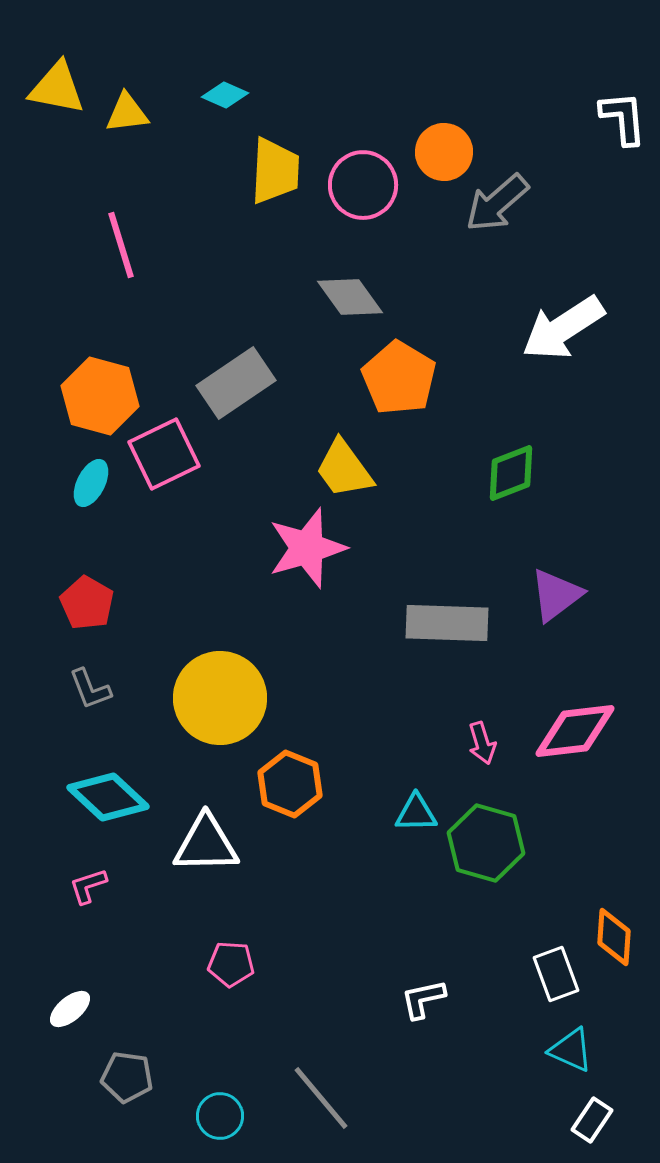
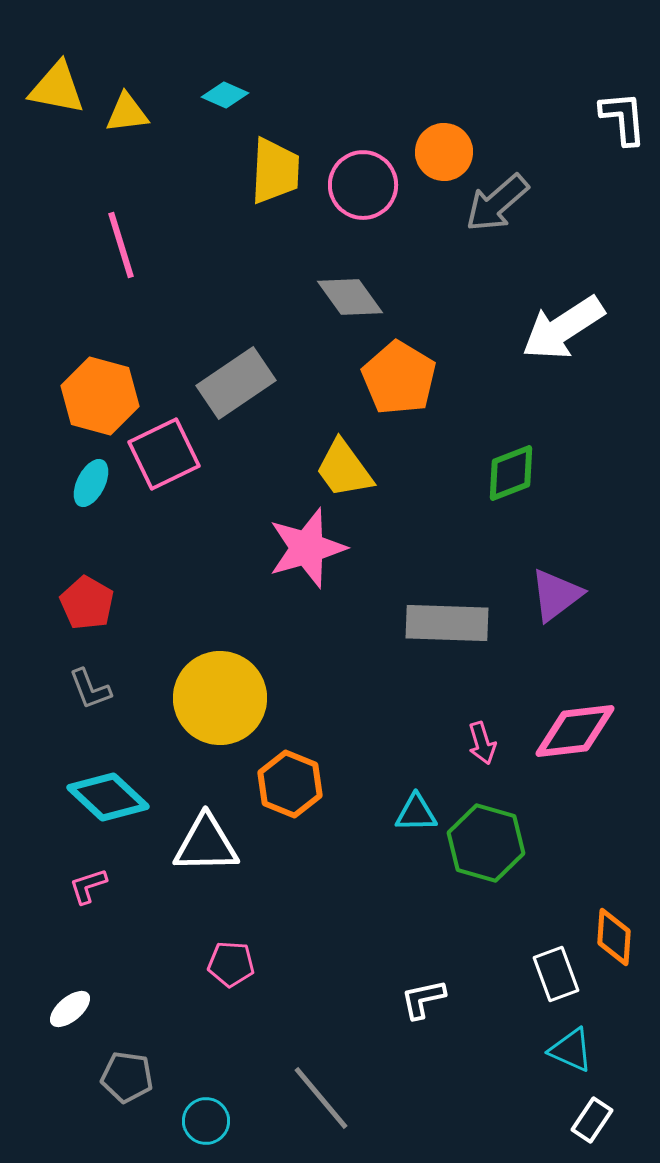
cyan circle at (220, 1116): moved 14 px left, 5 px down
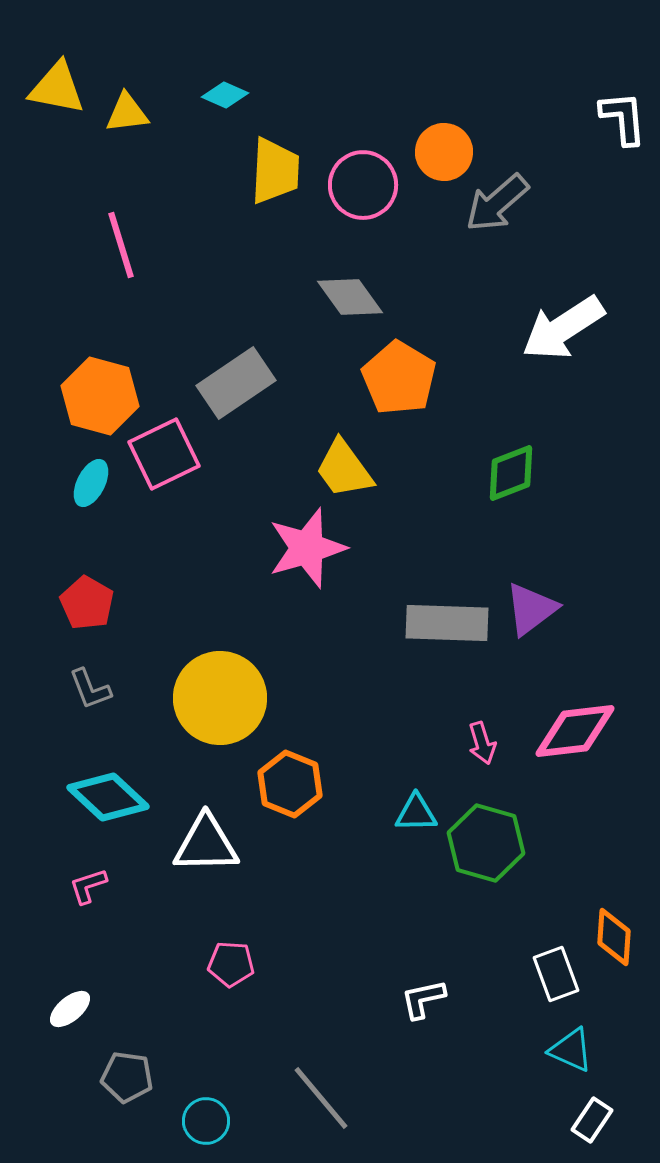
purple triangle at (556, 595): moved 25 px left, 14 px down
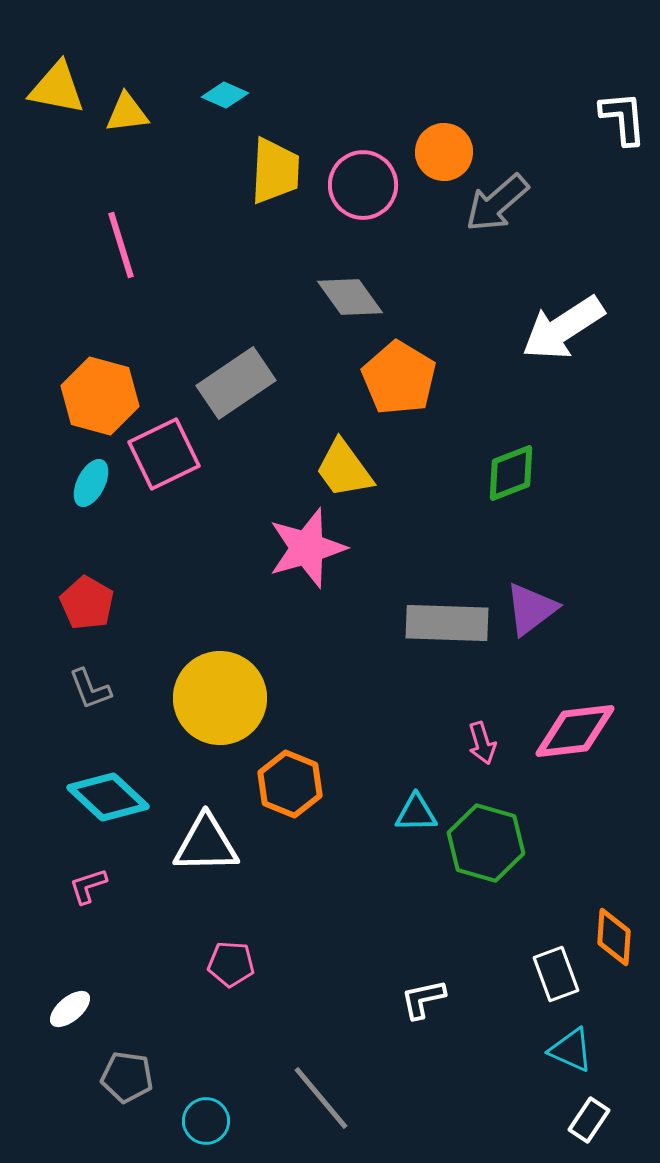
white rectangle at (592, 1120): moved 3 px left
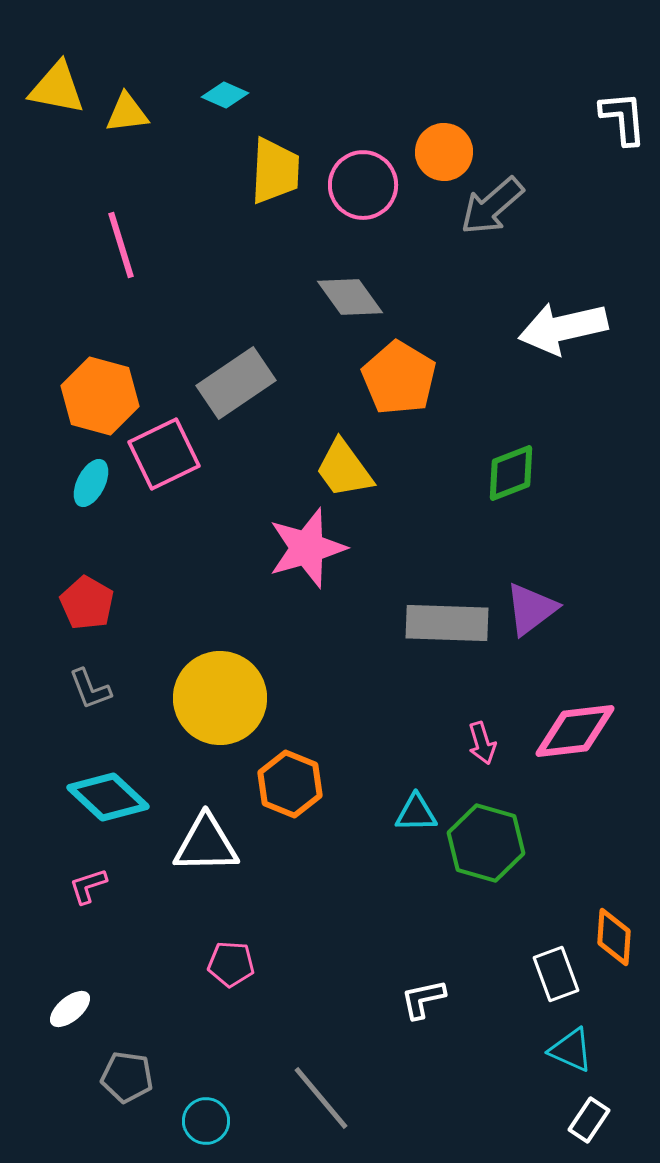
gray arrow at (497, 203): moved 5 px left, 3 px down
white arrow at (563, 328): rotated 20 degrees clockwise
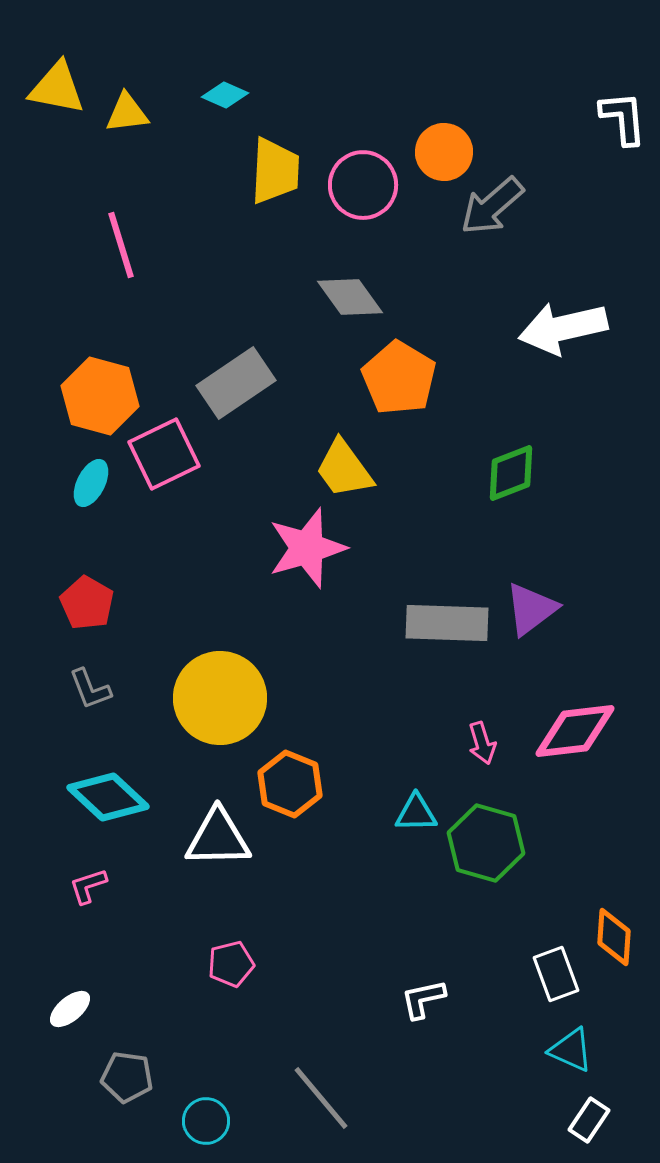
white triangle at (206, 844): moved 12 px right, 6 px up
pink pentagon at (231, 964): rotated 18 degrees counterclockwise
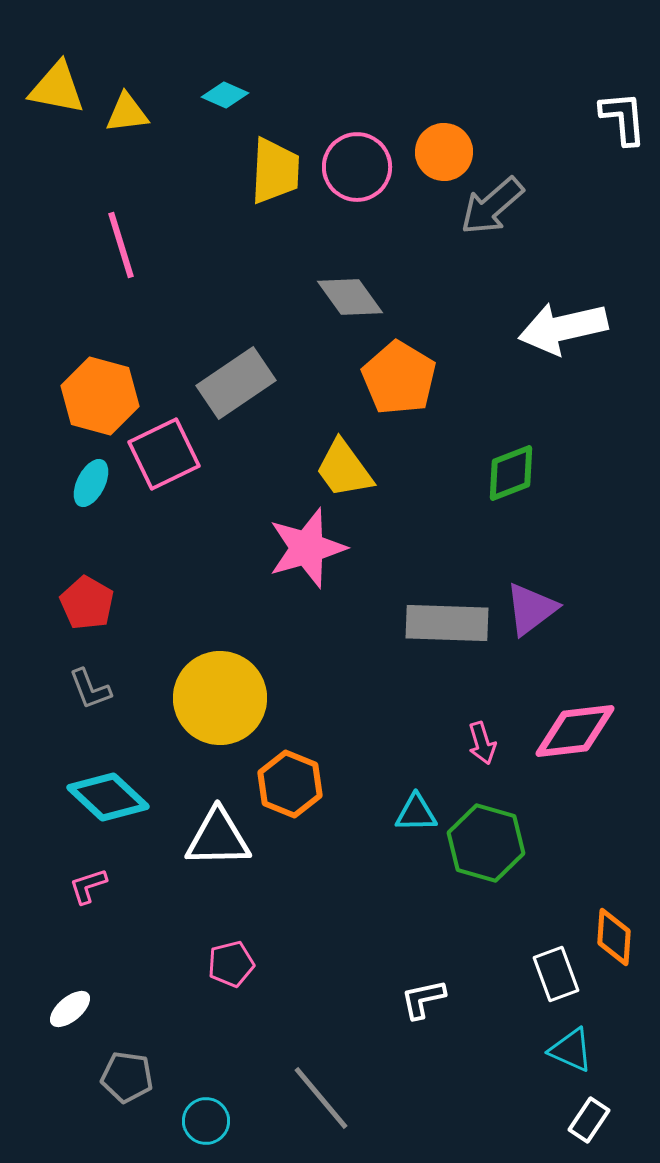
pink circle at (363, 185): moved 6 px left, 18 px up
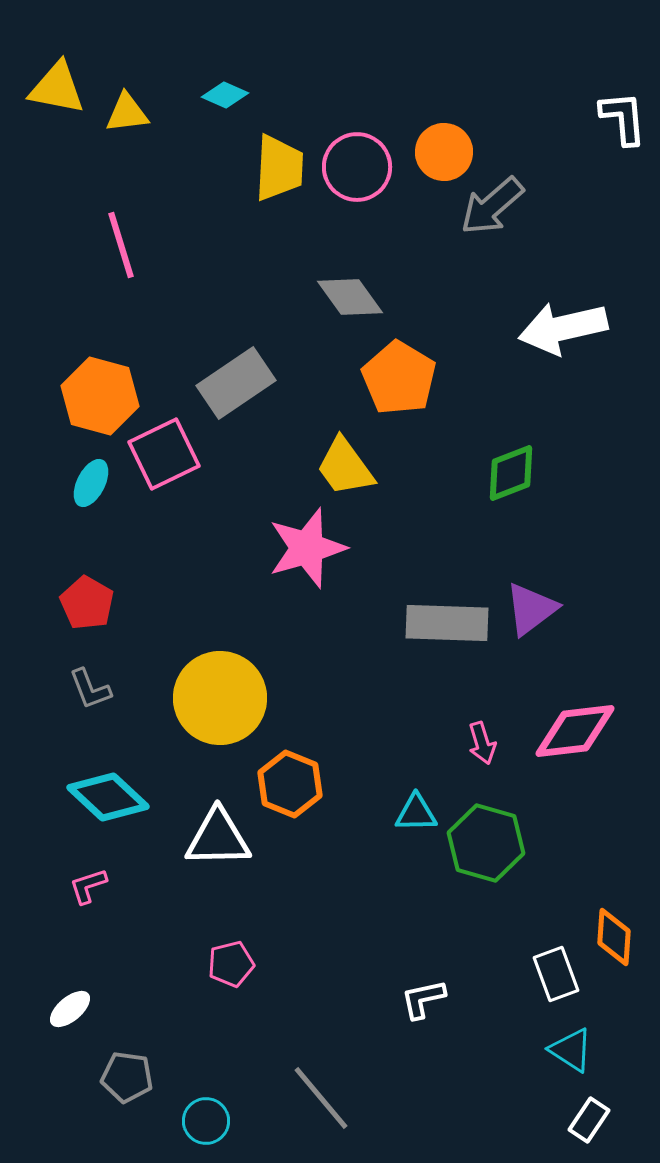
yellow trapezoid at (275, 171): moved 4 px right, 3 px up
yellow trapezoid at (344, 469): moved 1 px right, 2 px up
cyan triangle at (571, 1050): rotated 9 degrees clockwise
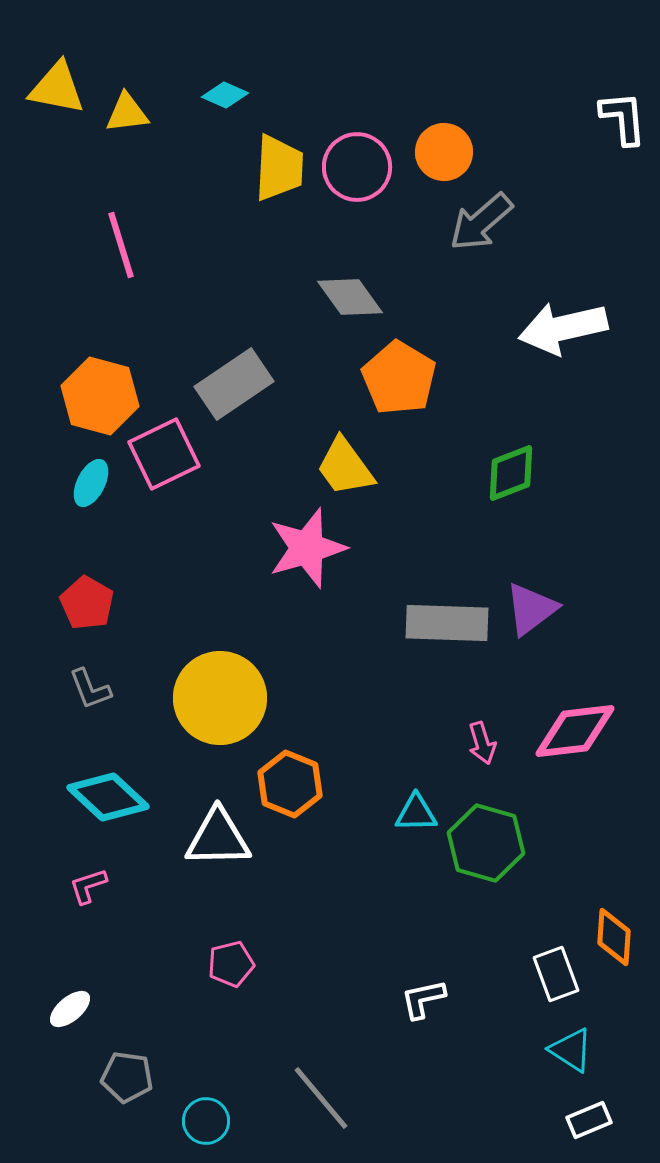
gray arrow at (492, 206): moved 11 px left, 16 px down
gray rectangle at (236, 383): moved 2 px left, 1 px down
white rectangle at (589, 1120): rotated 33 degrees clockwise
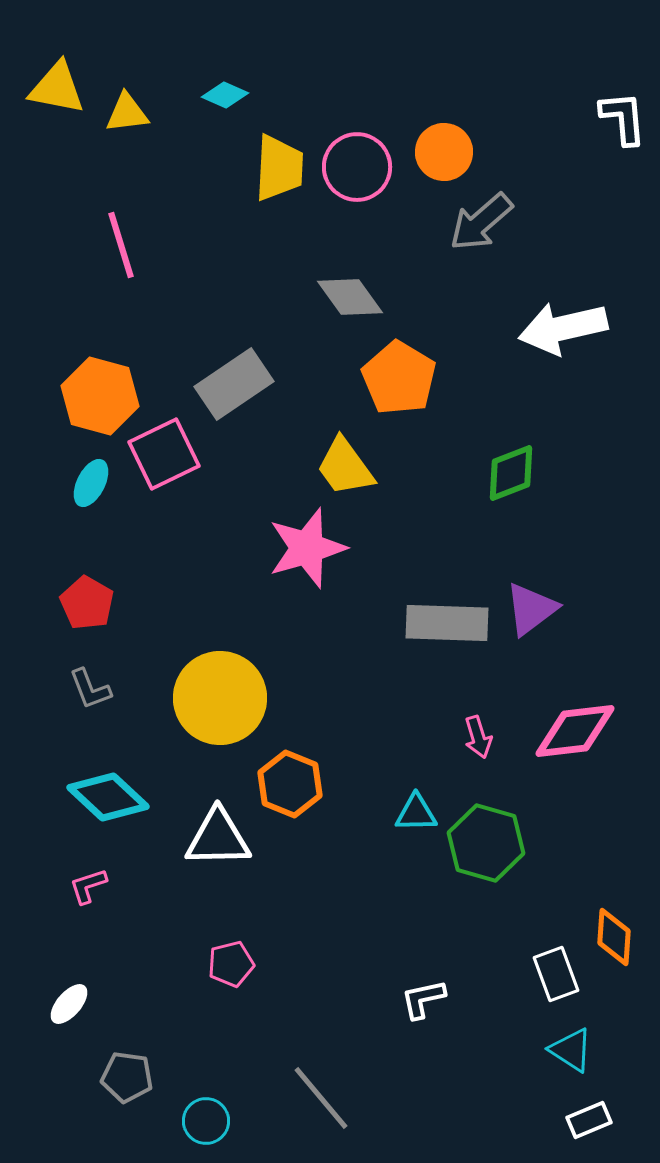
pink arrow at (482, 743): moved 4 px left, 6 px up
white ellipse at (70, 1009): moved 1 px left, 5 px up; rotated 9 degrees counterclockwise
